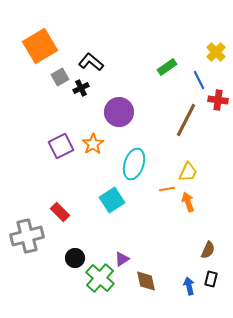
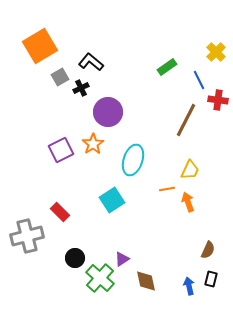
purple circle: moved 11 px left
purple square: moved 4 px down
cyan ellipse: moved 1 px left, 4 px up
yellow trapezoid: moved 2 px right, 2 px up
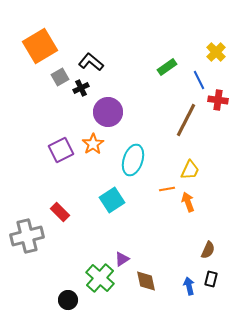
black circle: moved 7 px left, 42 px down
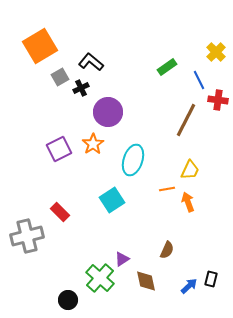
purple square: moved 2 px left, 1 px up
brown semicircle: moved 41 px left
blue arrow: rotated 60 degrees clockwise
